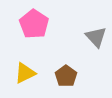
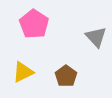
yellow triangle: moved 2 px left, 1 px up
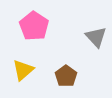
pink pentagon: moved 2 px down
yellow triangle: moved 2 px up; rotated 15 degrees counterclockwise
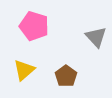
pink pentagon: rotated 16 degrees counterclockwise
yellow triangle: moved 1 px right
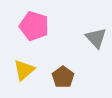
gray triangle: moved 1 px down
brown pentagon: moved 3 px left, 1 px down
